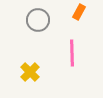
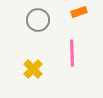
orange rectangle: rotated 42 degrees clockwise
yellow cross: moved 3 px right, 3 px up
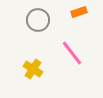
pink line: rotated 36 degrees counterclockwise
yellow cross: rotated 12 degrees counterclockwise
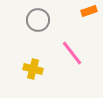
orange rectangle: moved 10 px right, 1 px up
yellow cross: rotated 18 degrees counterclockwise
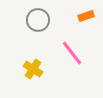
orange rectangle: moved 3 px left, 5 px down
yellow cross: rotated 18 degrees clockwise
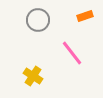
orange rectangle: moved 1 px left
yellow cross: moved 7 px down
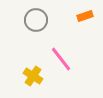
gray circle: moved 2 px left
pink line: moved 11 px left, 6 px down
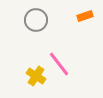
pink line: moved 2 px left, 5 px down
yellow cross: moved 3 px right
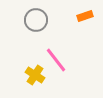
pink line: moved 3 px left, 4 px up
yellow cross: moved 1 px left, 1 px up
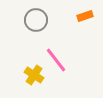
yellow cross: moved 1 px left
